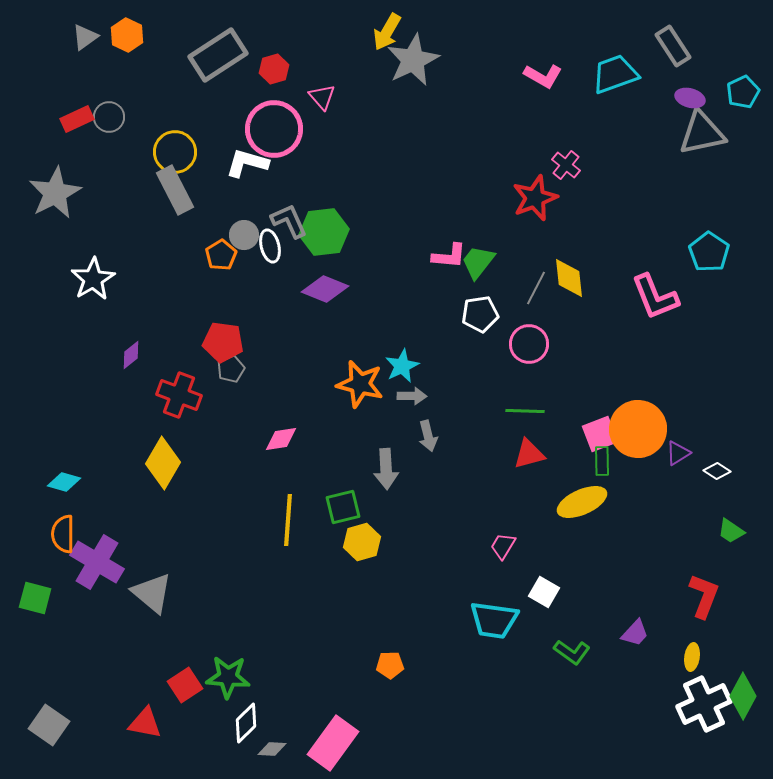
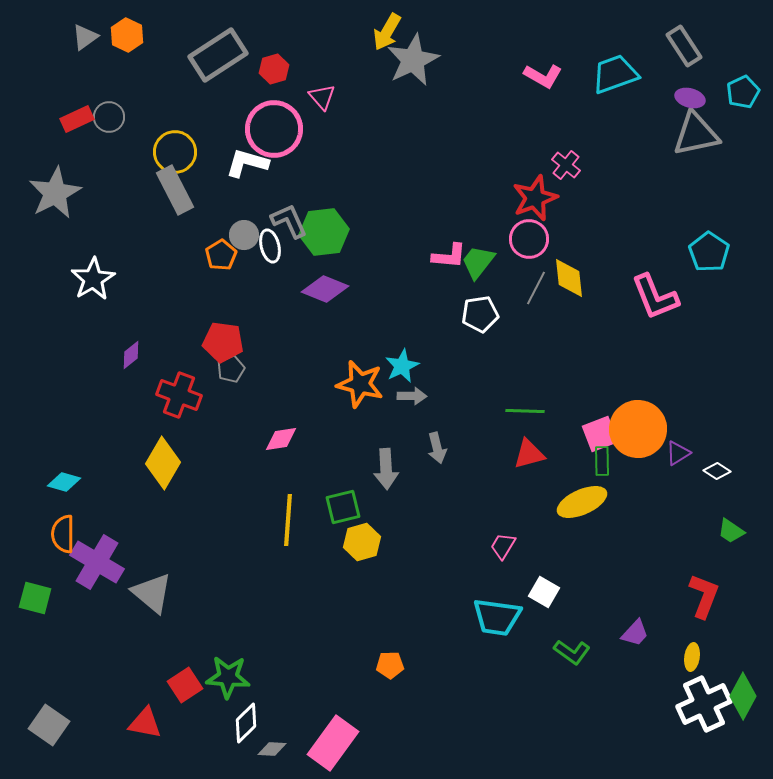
gray rectangle at (673, 46): moved 11 px right
gray triangle at (702, 133): moved 6 px left, 1 px down
pink circle at (529, 344): moved 105 px up
gray arrow at (428, 436): moved 9 px right, 12 px down
cyan trapezoid at (494, 620): moved 3 px right, 3 px up
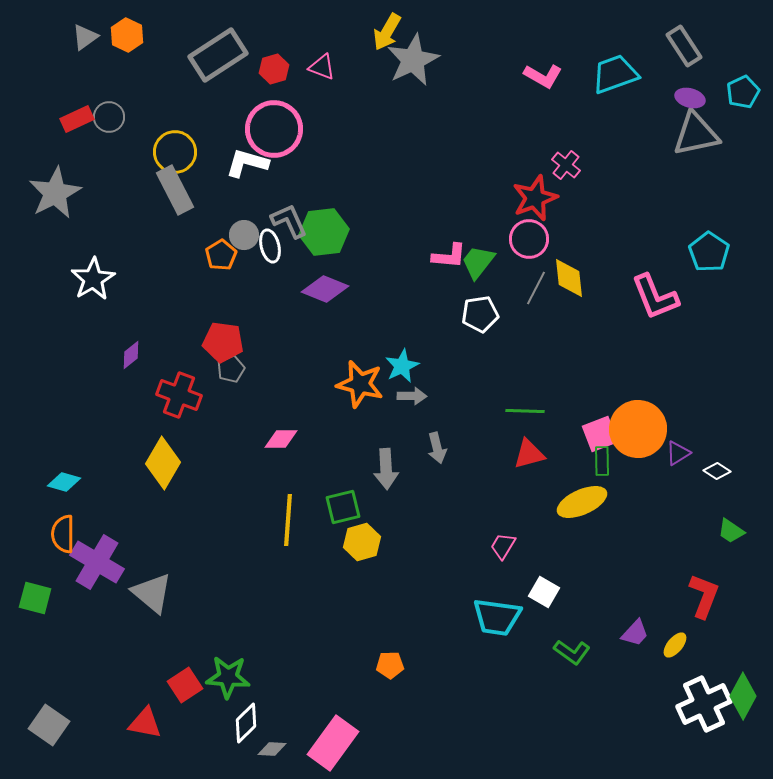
pink triangle at (322, 97): moved 30 px up; rotated 28 degrees counterclockwise
pink diamond at (281, 439): rotated 8 degrees clockwise
yellow ellipse at (692, 657): moved 17 px left, 12 px up; rotated 32 degrees clockwise
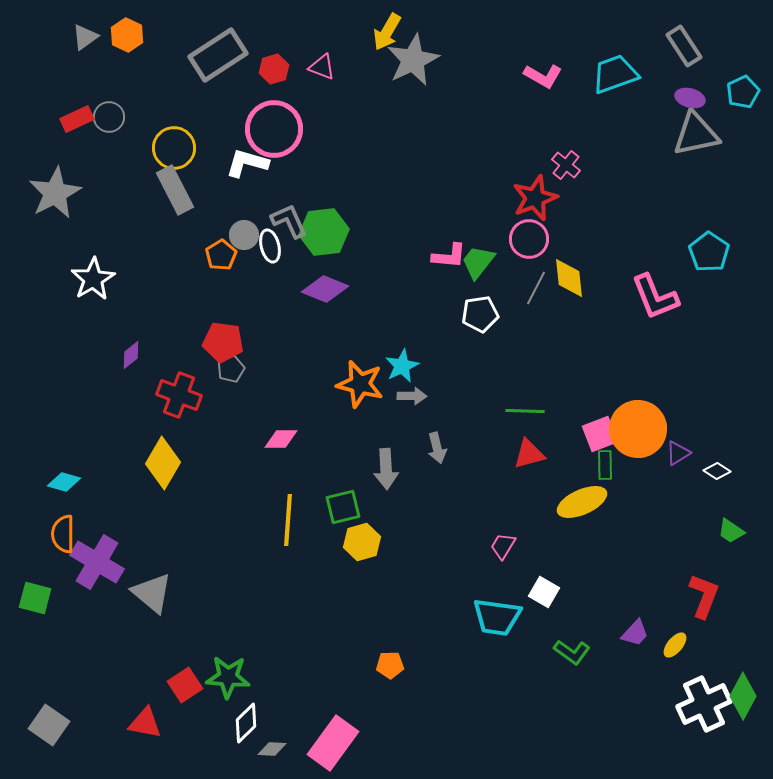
yellow circle at (175, 152): moved 1 px left, 4 px up
green rectangle at (602, 461): moved 3 px right, 4 px down
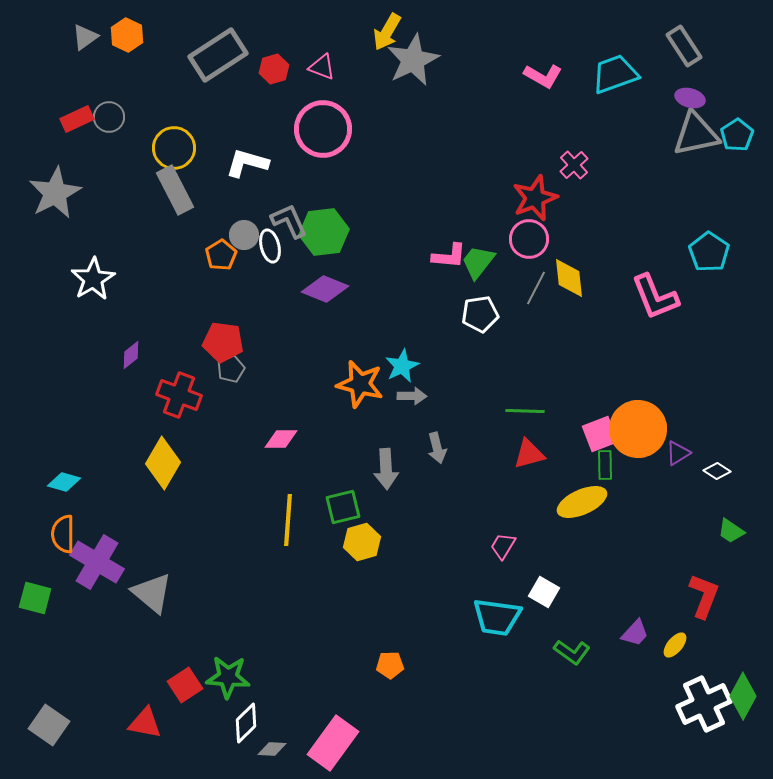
cyan pentagon at (743, 92): moved 6 px left, 43 px down; rotated 8 degrees counterclockwise
pink circle at (274, 129): moved 49 px right
pink cross at (566, 165): moved 8 px right; rotated 8 degrees clockwise
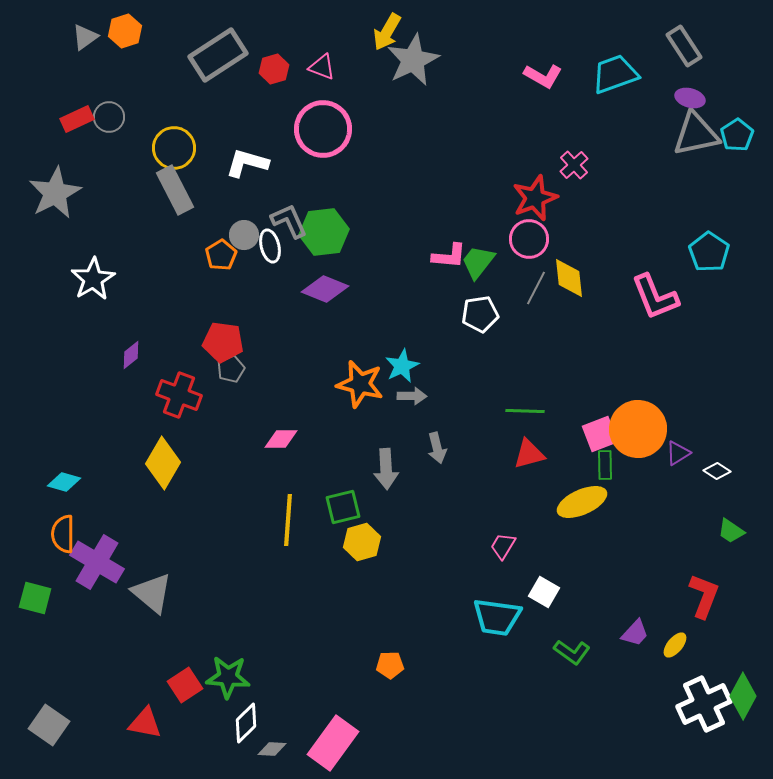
orange hexagon at (127, 35): moved 2 px left, 4 px up; rotated 16 degrees clockwise
